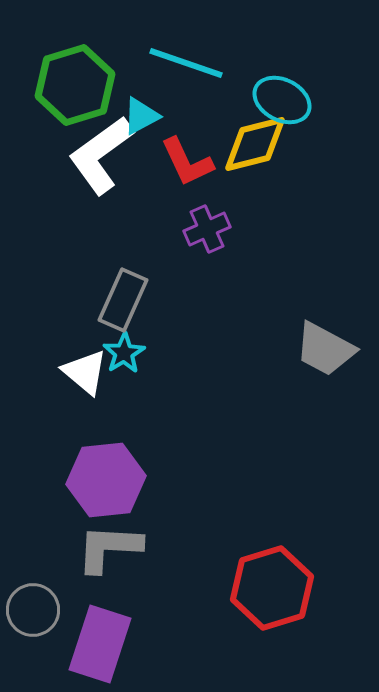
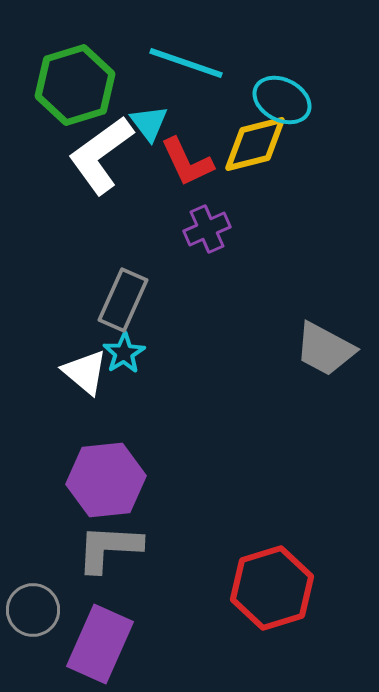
cyan triangle: moved 8 px right, 7 px down; rotated 39 degrees counterclockwise
purple rectangle: rotated 6 degrees clockwise
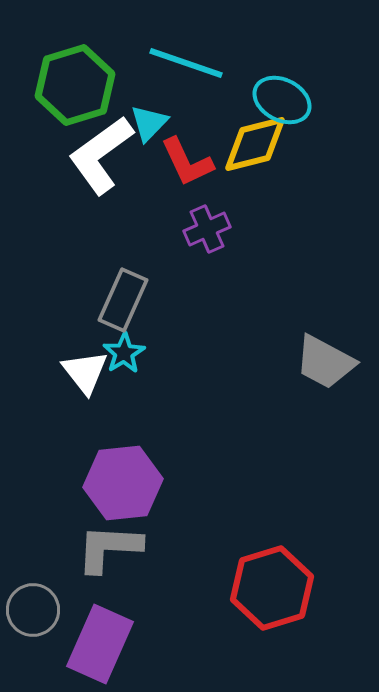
cyan triangle: rotated 21 degrees clockwise
gray trapezoid: moved 13 px down
white triangle: rotated 12 degrees clockwise
purple hexagon: moved 17 px right, 3 px down
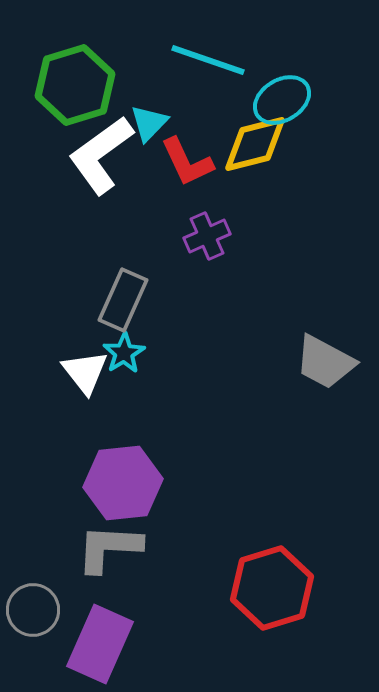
cyan line: moved 22 px right, 3 px up
cyan ellipse: rotated 58 degrees counterclockwise
purple cross: moved 7 px down
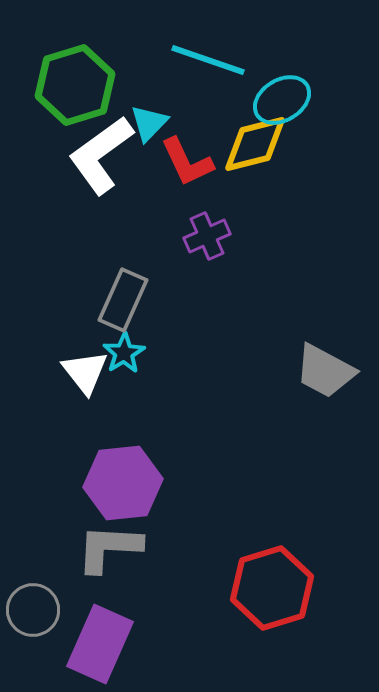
gray trapezoid: moved 9 px down
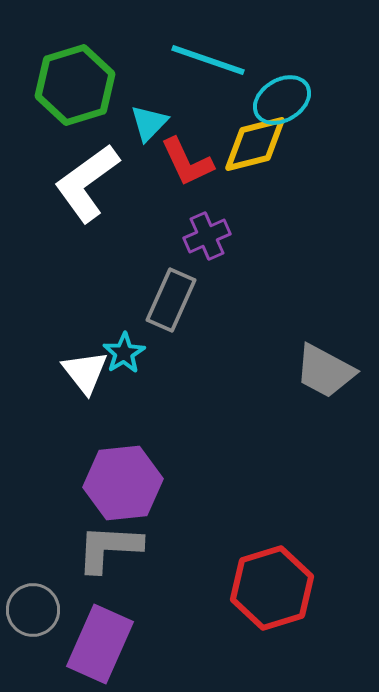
white L-shape: moved 14 px left, 28 px down
gray rectangle: moved 48 px right
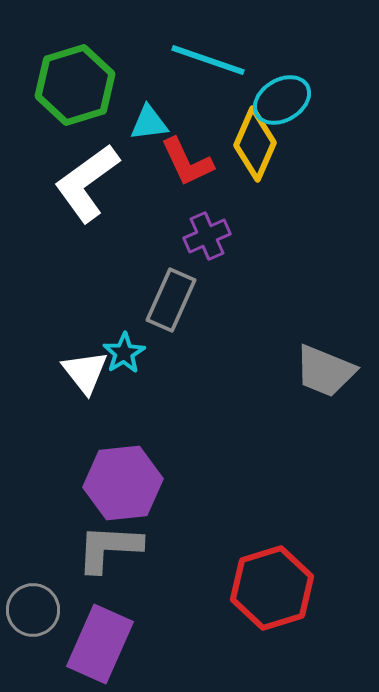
cyan triangle: rotated 39 degrees clockwise
yellow diamond: rotated 52 degrees counterclockwise
gray trapezoid: rotated 6 degrees counterclockwise
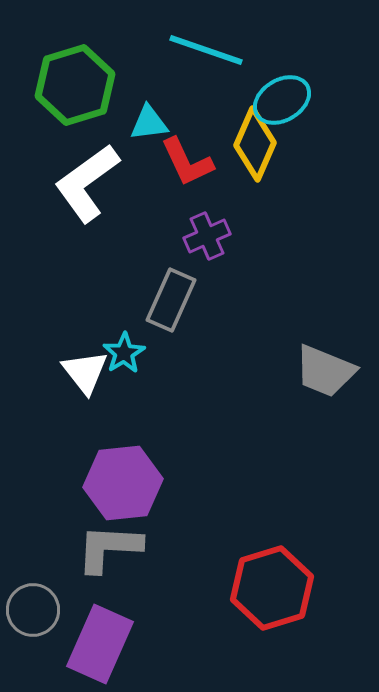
cyan line: moved 2 px left, 10 px up
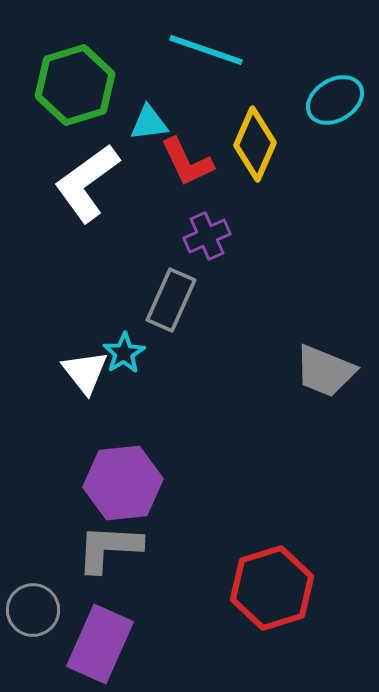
cyan ellipse: moved 53 px right
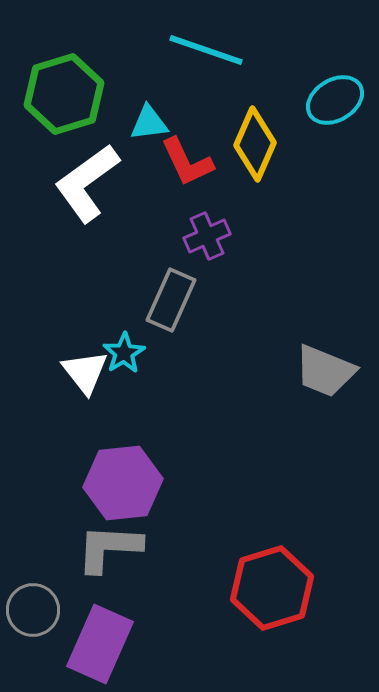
green hexagon: moved 11 px left, 9 px down
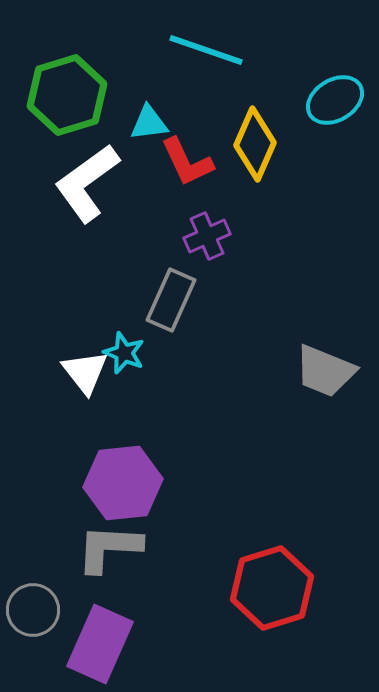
green hexagon: moved 3 px right, 1 px down
cyan star: rotated 18 degrees counterclockwise
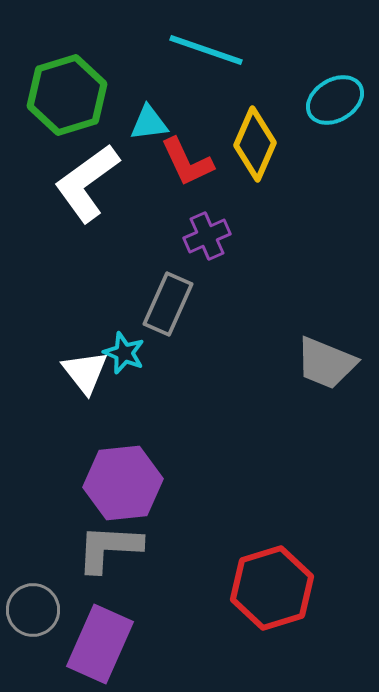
gray rectangle: moved 3 px left, 4 px down
gray trapezoid: moved 1 px right, 8 px up
